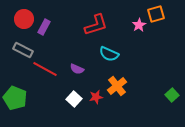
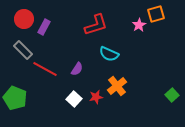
gray rectangle: rotated 18 degrees clockwise
purple semicircle: rotated 80 degrees counterclockwise
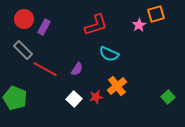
green square: moved 4 px left, 2 px down
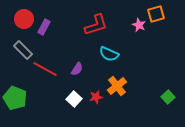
pink star: rotated 16 degrees counterclockwise
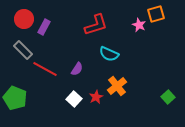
red star: rotated 16 degrees counterclockwise
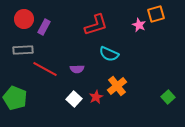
gray rectangle: rotated 48 degrees counterclockwise
purple semicircle: rotated 56 degrees clockwise
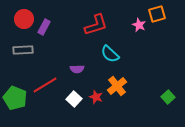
orange square: moved 1 px right
cyan semicircle: moved 1 px right; rotated 18 degrees clockwise
red line: moved 16 px down; rotated 60 degrees counterclockwise
red star: rotated 24 degrees counterclockwise
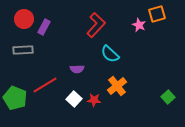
red L-shape: rotated 30 degrees counterclockwise
red star: moved 2 px left, 3 px down; rotated 16 degrees counterclockwise
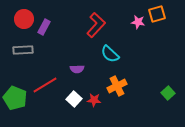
pink star: moved 1 px left, 3 px up; rotated 16 degrees counterclockwise
orange cross: rotated 12 degrees clockwise
green square: moved 4 px up
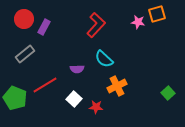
gray rectangle: moved 2 px right, 4 px down; rotated 36 degrees counterclockwise
cyan semicircle: moved 6 px left, 5 px down
red star: moved 2 px right, 7 px down
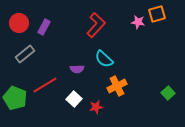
red circle: moved 5 px left, 4 px down
red star: rotated 16 degrees counterclockwise
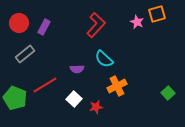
pink star: moved 1 px left; rotated 16 degrees clockwise
